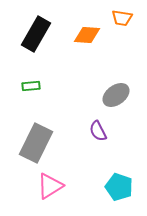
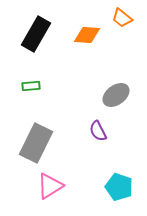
orange trapezoid: rotated 30 degrees clockwise
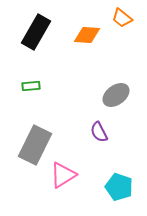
black rectangle: moved 2 px up
purple semicircle: moved 1 px right, 1 px down
gray rectangle: moved 1 px left, 2 px down
pink triangle: moved 13 px right, 11 px up
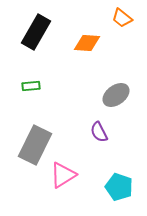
orange diamond: moved 8 px down
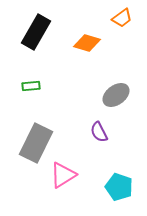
orange trapezoid: rotated 75 degrees counterclockwise
orange diamond: rotated 12 degrees clockwise
gray rectangle: moved 1 px right, 2 px up
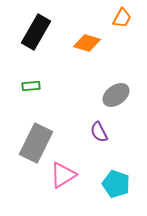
orange trapezoid: rotated 25 degrees counterclockwise
cyan pentagon: moved 3 px left, 3 px up
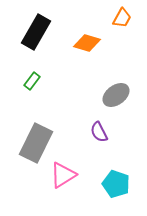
green rectangle: moved 1 px right, 5 px up; rotated 48 degrees counterclockwise
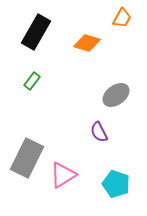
gray rectangle: moved 9 px left, 15 px down
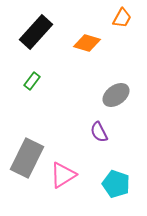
black rectangle: rotated 12 degrees clockwise
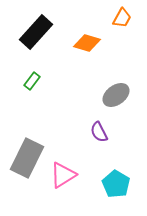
cyan pentagon: rotated 12 degrees clockwise
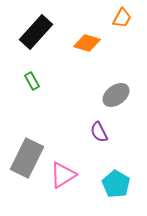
green rectangle: rotated 66 degrees counterclockwise
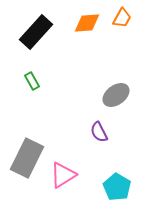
orange diamond: moved 20 px up; rotated 20 degrees counterclockwise
cyan pentagon: moved 1 px right, 3 px down
